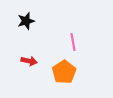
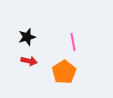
black star: moved 1 px right, 16 px down
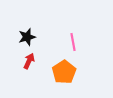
red arrow: rotated 77 degrees counterclockwise
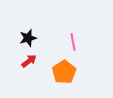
black star: moved 1 px right, 1 px down
red arrow: rotated 28 degrees clockwise
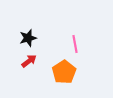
pink line: moved 2 px right, 2 px down
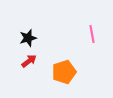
pink line: moved 17 px right, 10 px up
orange pentagon: rotated 15 degrees clockwise
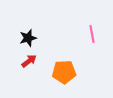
orange pentagon: rotated 15 degrees clockwise
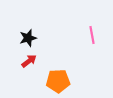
pink line: moved 1 px down
orange pentagon: moved 6 px left, 9 px down
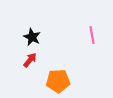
black star: moved 4 px right, 1 px up; rotated 30 degrees counterclockwise
red arrow: moved 1 px right, 1 px up; rotated 14 degrees counterclockwise
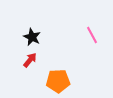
pink line: rotated 18 degrees counterclockwise
